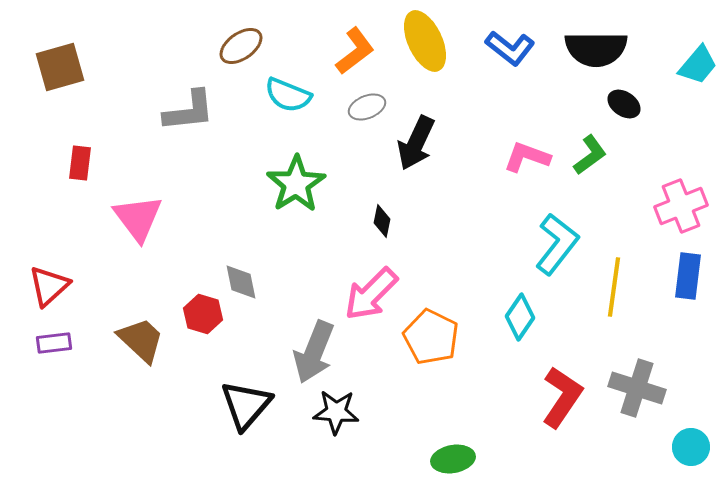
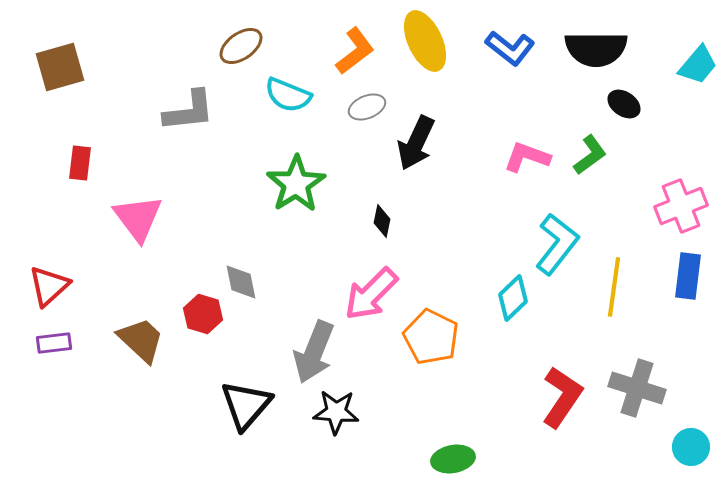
cyan diamond: moved 7 px left, 19 px up; rotated 12 degrees clockwise
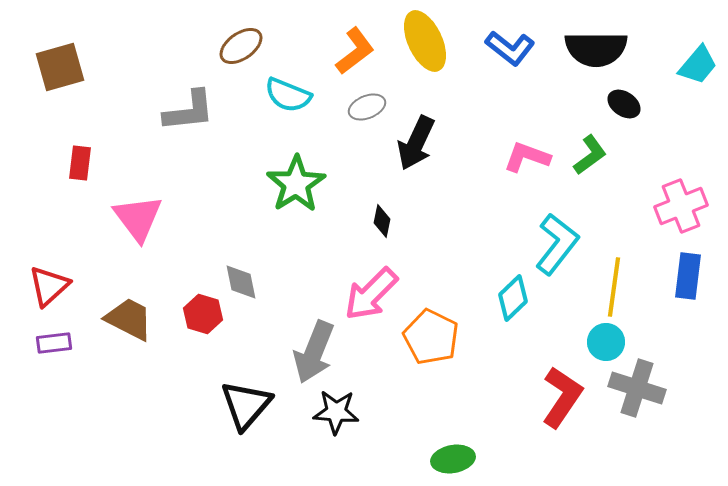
brown trapezoid: moved 12 px left, 21 px up; rotated 16 degrees counterclockwise
cyan circle: moved 85 px left, 105 px up
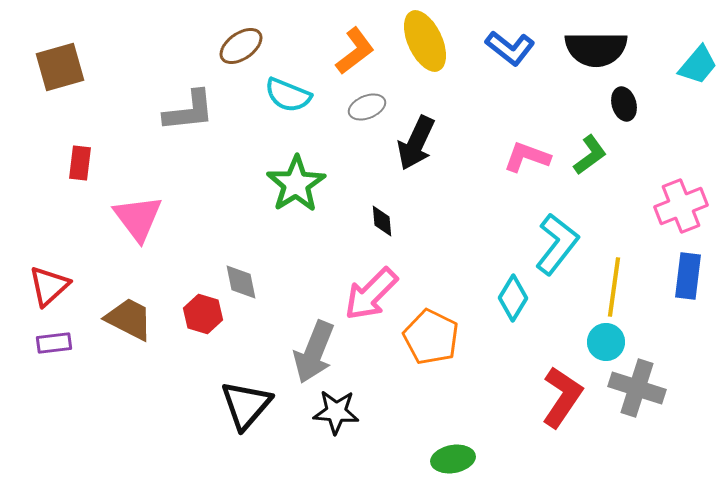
black ellipse: rotated 40 degrees clockwise
black diamond: rotated 16 degrees counterclockwise
cyan diamond: rotated 15 degrees counterclockwise
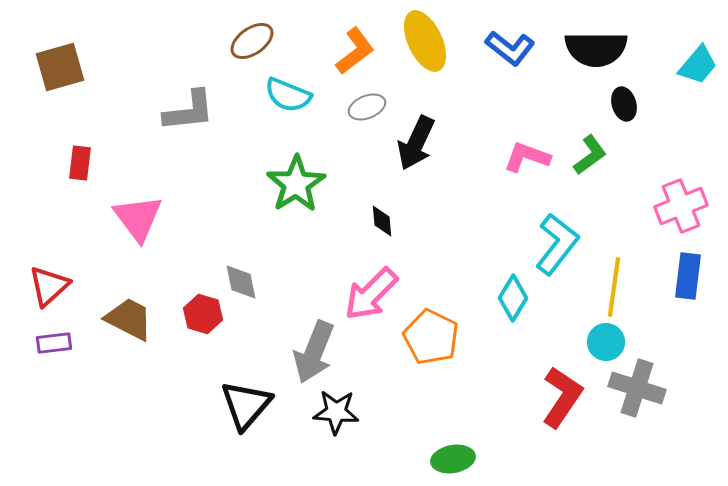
brown ellipse: moved 11 px right, 5 px up
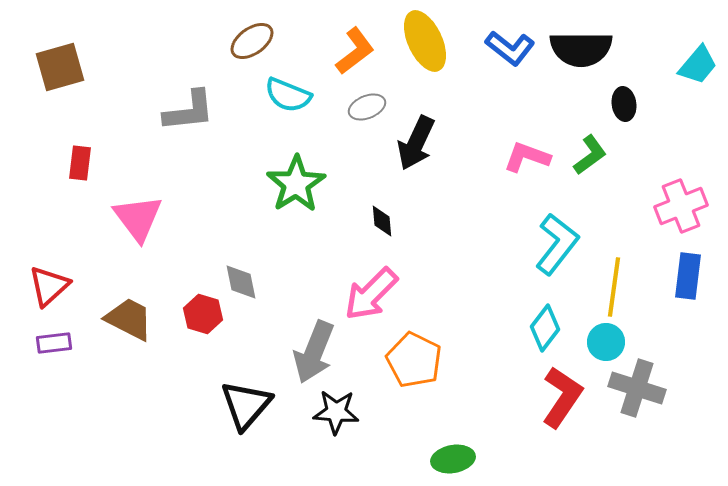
black semicircle: moved 15 px left
black ellipse: rotated 8 degrees clockwise
cyan diamond: moved 32 px right, 30 px down; rotated 6 degrees clockwise
orange pentagon: moved 17 px left, 23 px down
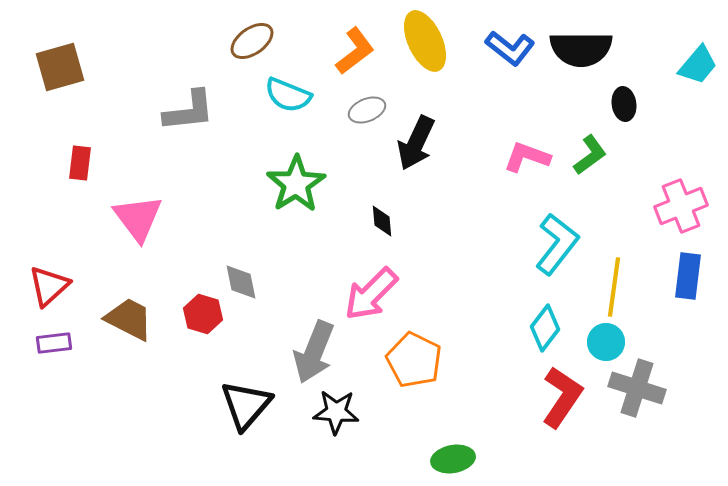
gray ellipse: moved 3 px down
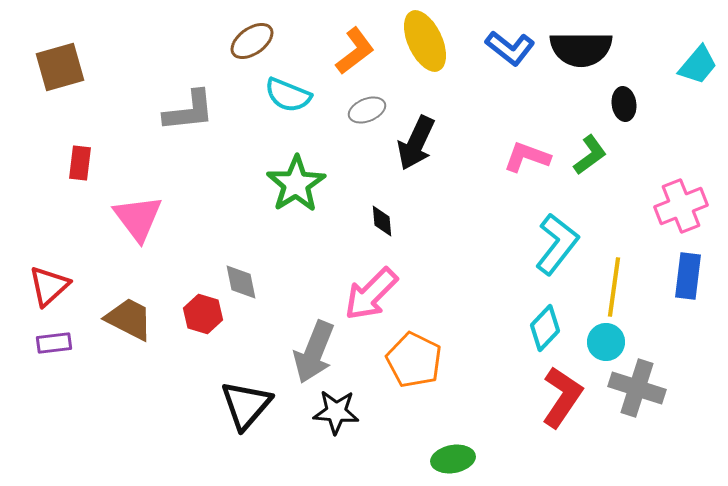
cyan diamond: rotated 6 degrees clockwise
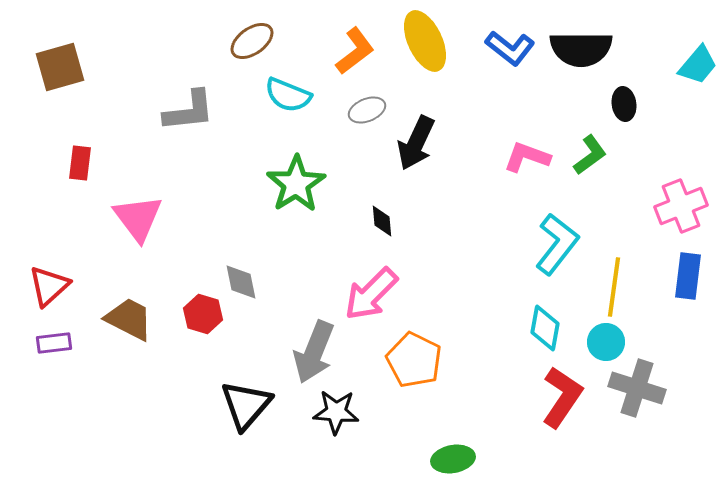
cyan diamond: rotated 33 degrees counterclockwise
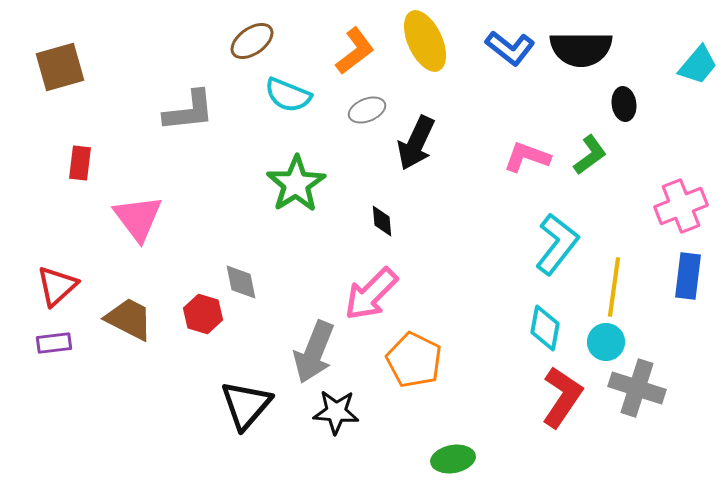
red triangle: moved 8 px right
